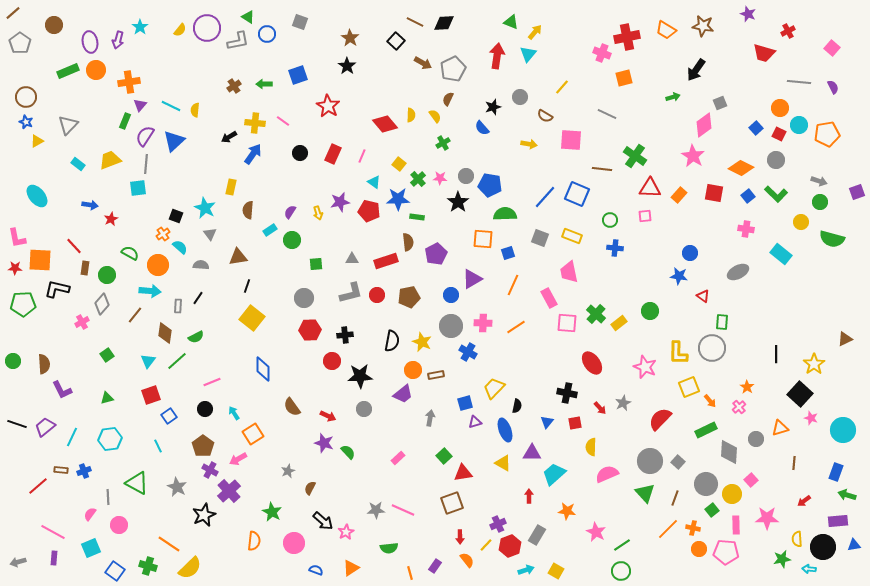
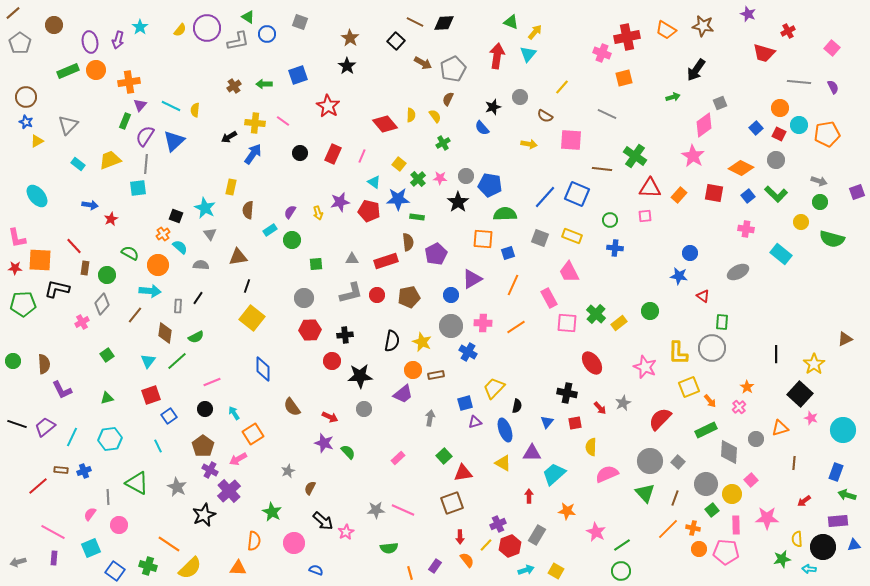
pink trapezoid at (569, 272): rotated 15 degrees counterclockwise
red arrow at (328, 416): moved 2 px right, 1 px down
orange triangle at (351, 568): moved 113 px left; rotated 36 degrees clockwise
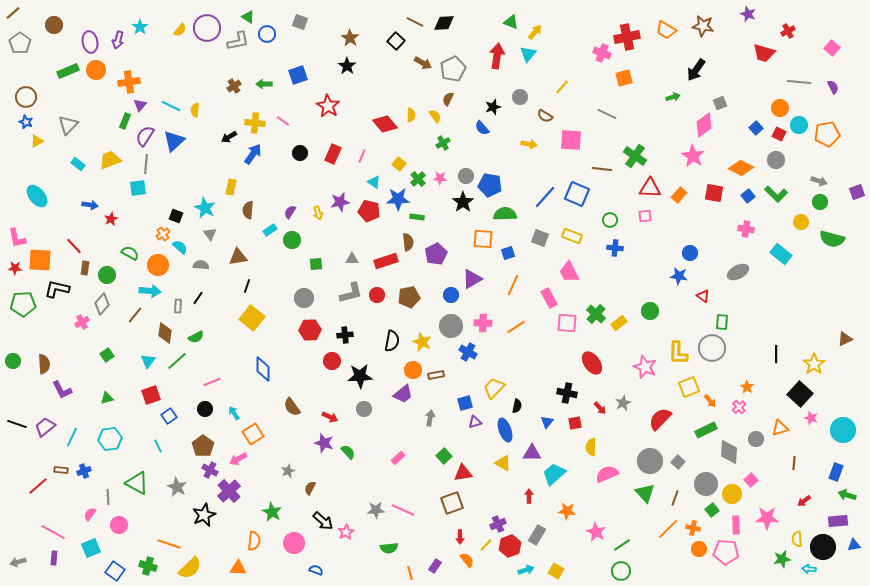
black star at (458, 202): moved 5 px right
orange line at (169, 544): rotated 15 degrees counterclockwise
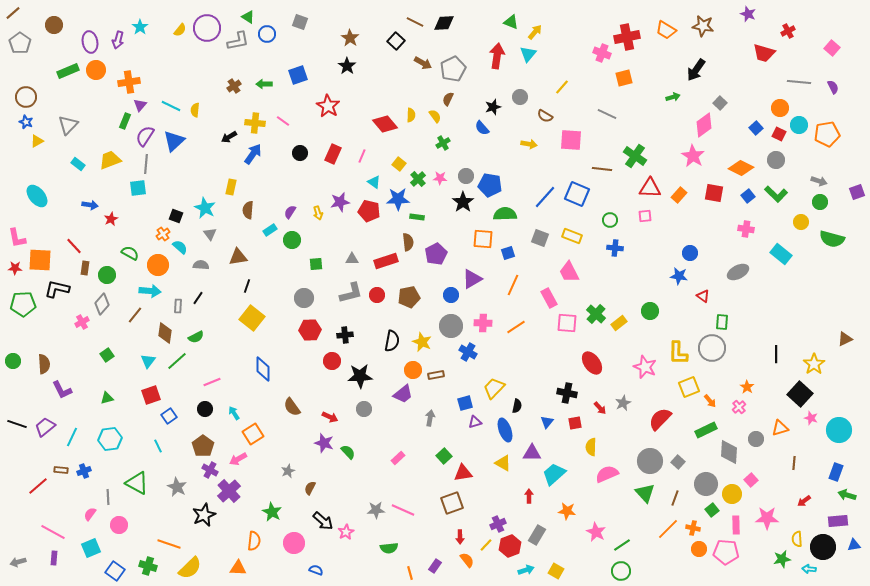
gray square at (720, 103): rotated 24 degrees counterclockwise
cyan circle at (843, 430): moved 4 px left
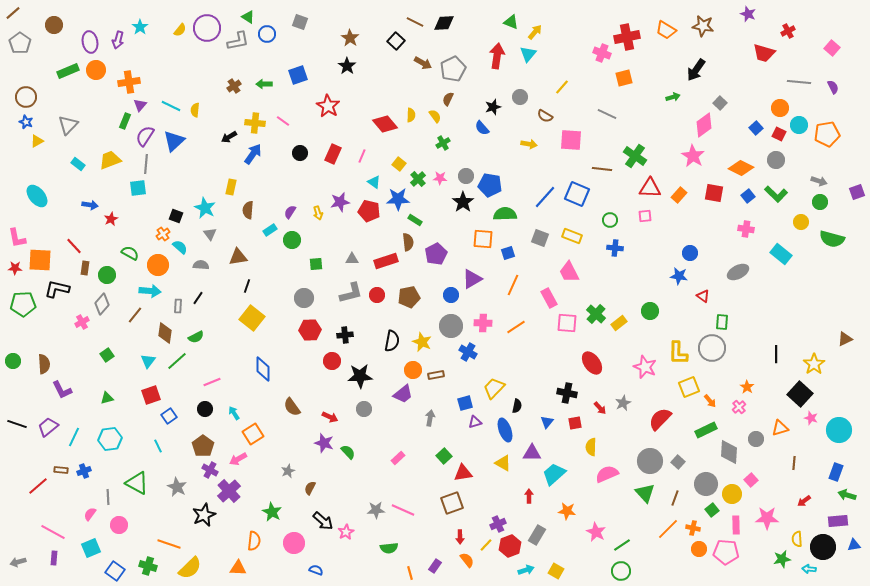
green rectangle at (417, 217): moved 2 px left, 3 px down; rotated 24 degrees clockwise
purple trapezoid at (45, 427): moved 3 px right
cyan line at (72, 437): moved 2 px right
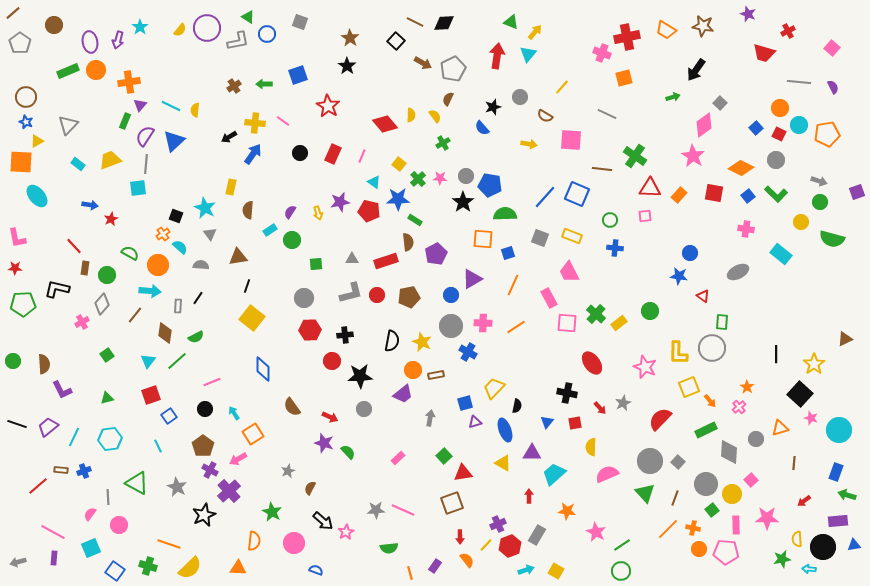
orange square at (40, 260): moved 19 px left, 98 px up
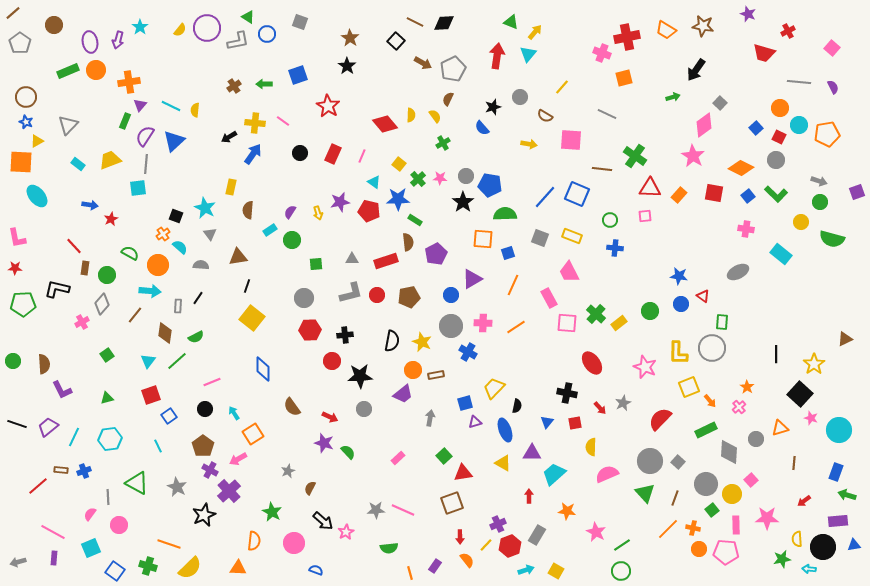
red square at (779, 134): moved 3 px down
blue circle at (690, 253): moved 9 px left, 51 px down
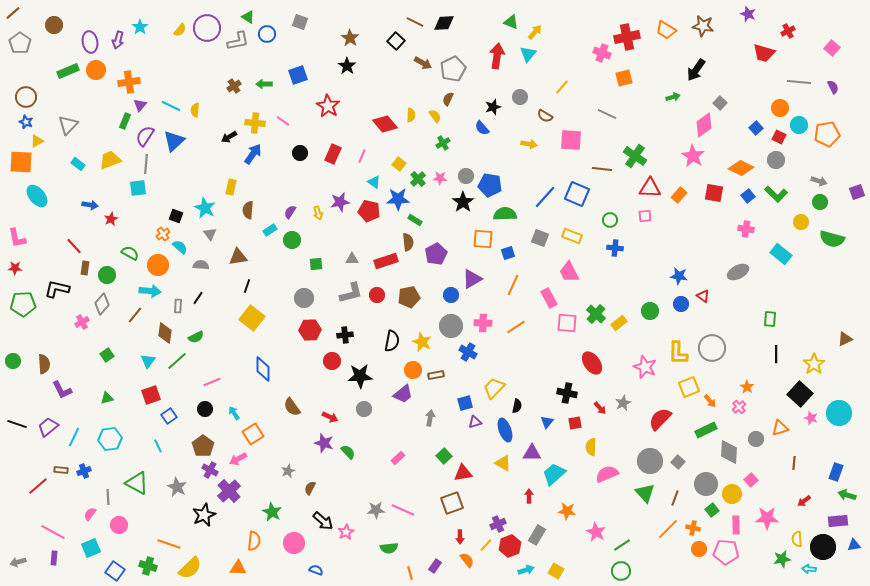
green rectangle at (722, 322): moved 48 px right, 3 px up
cyan circle at (839, 430): moved 17 px up
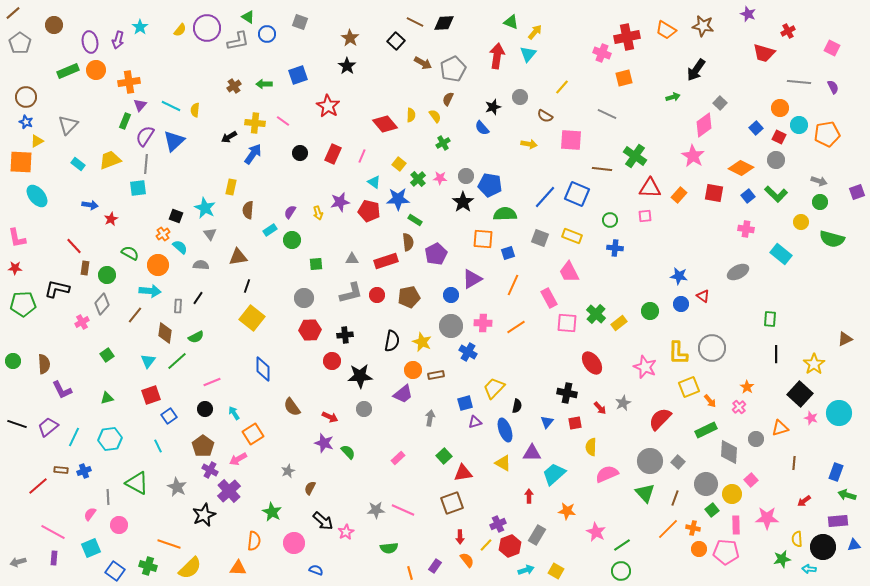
pink square at (832, 48): rotated 14 degrees counterclockwise
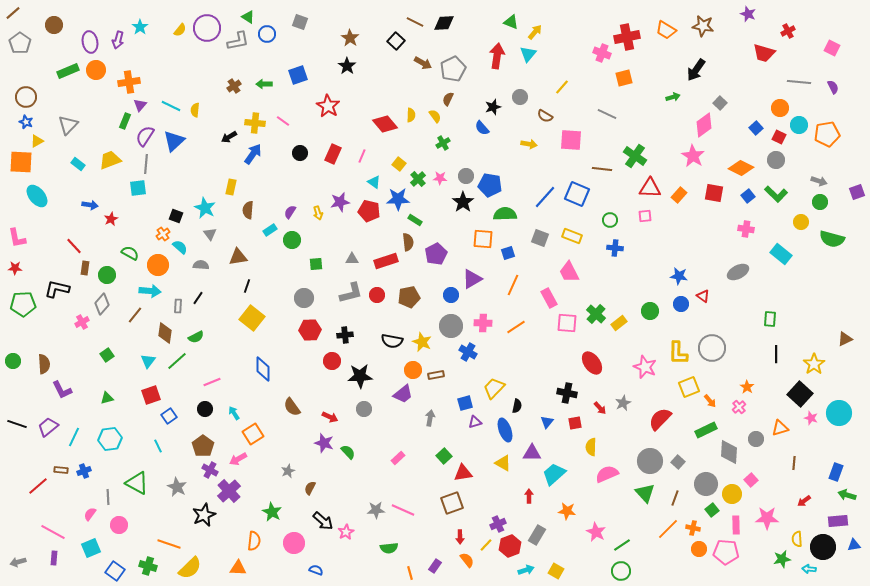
black semicircle at (392, 341): rotated 90 degrees clockwise
